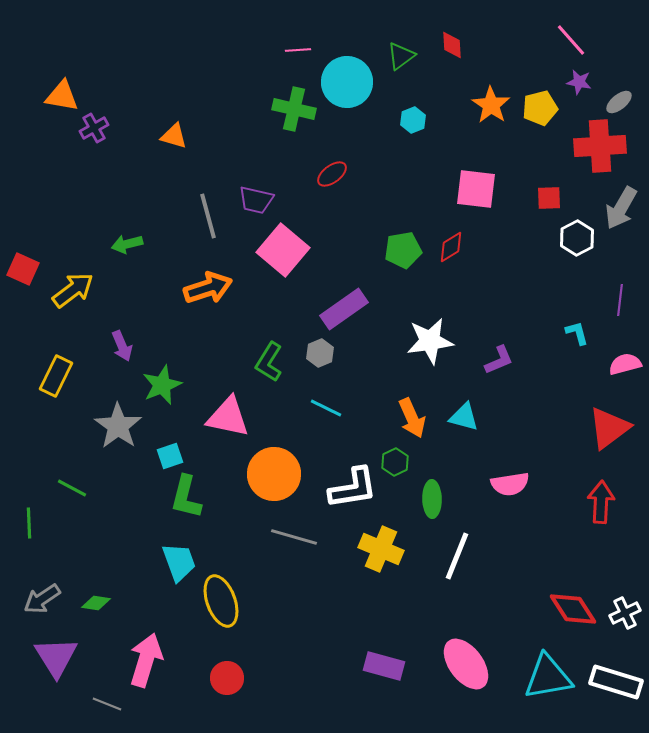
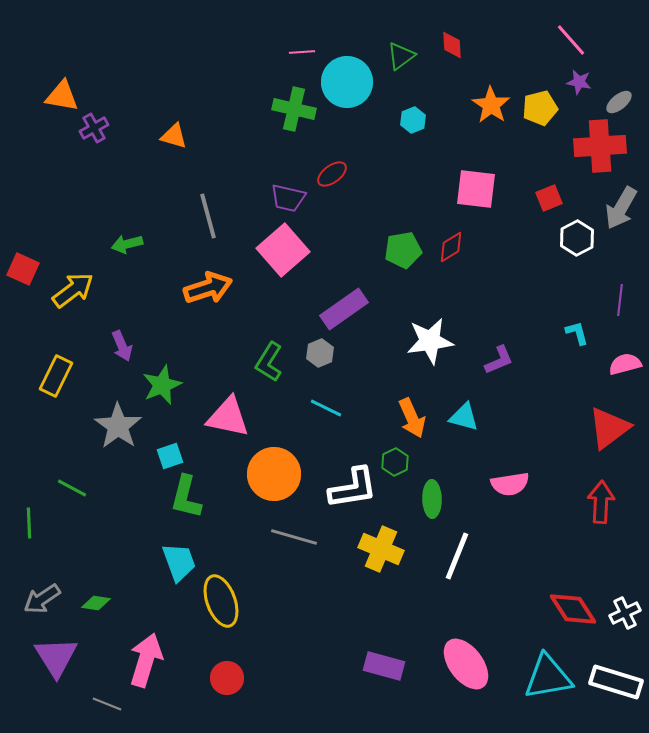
pink line at (298, 50): moved 4 px right, 2 px down
red square at (549, 198): rotated 20 degrees counterclockwise
purple trapezoid at (256, 200): moved 32 px right, 2 px up
pink square at (283, 250): rotated 9 degrees clockwise
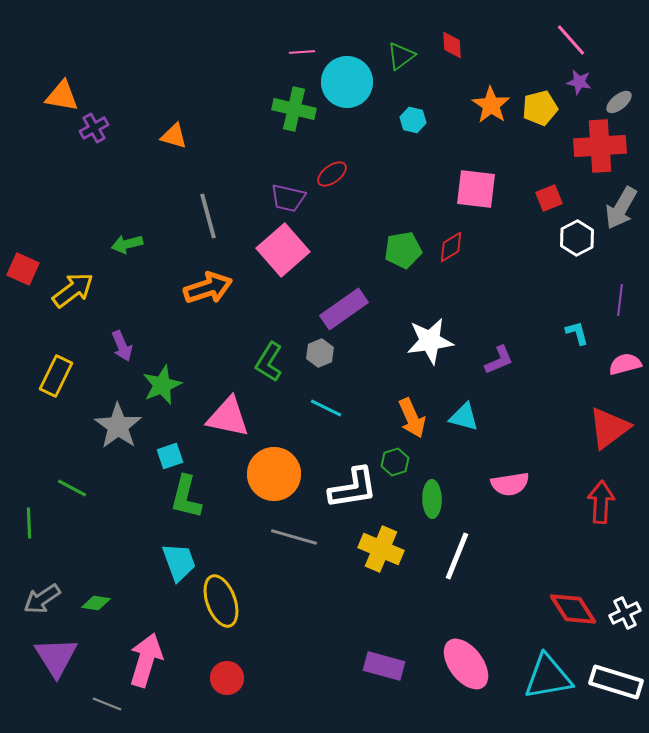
cyan hexagon at (413, 120): rotated 25 degrees counterclockwise
green hexagon at (395, 462): rotated 8 degrees clockwise
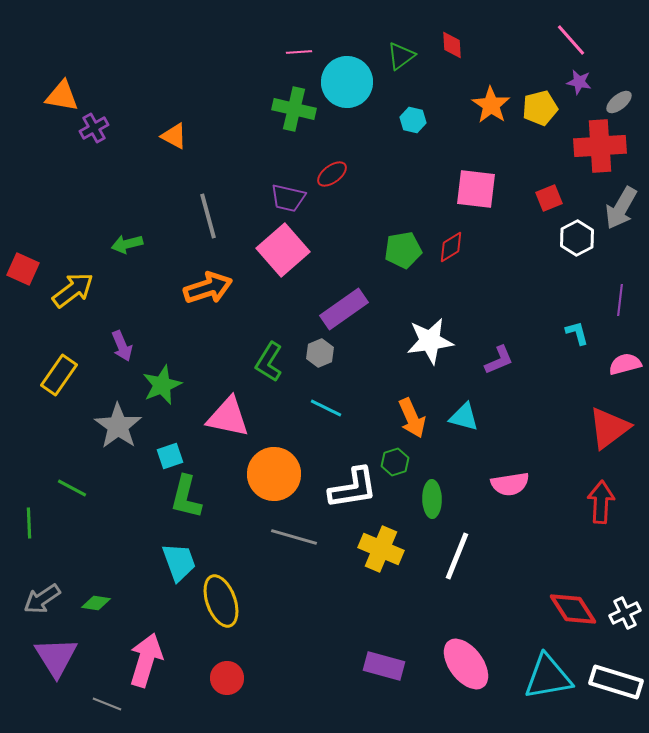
pink line at (302, 52): moved 3 px left
orange triangle at (174, 136): rotated 12 degrees clockwise
yellow rectangle at (56, 376): moved 3 px right, 1 px up; rotated 9 degrees clockwise
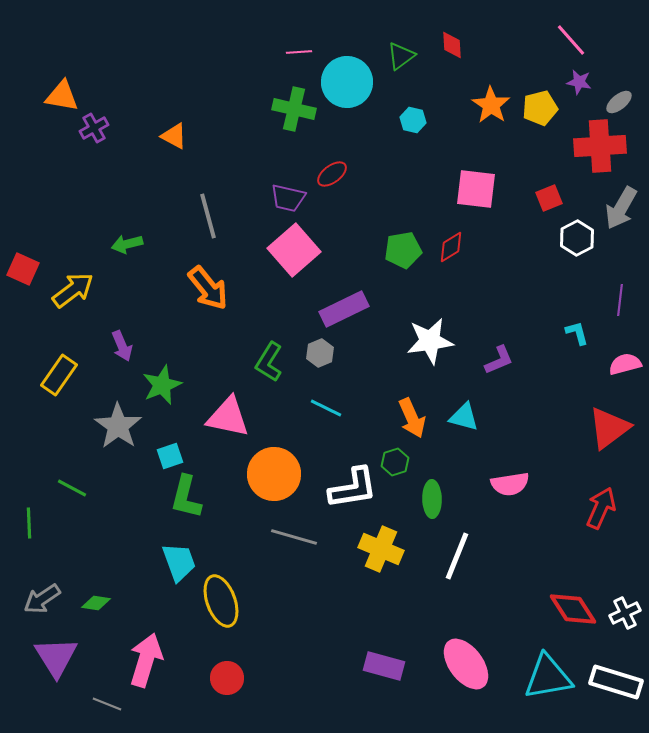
pink square at (283, 250): moved 11 px right
orange arrow at (208, 288): rotated 69 degrees clockwise
purple rectangle at (344, 309): rotated 9 degrees clockwise
red arrow at (601, 502): moved 6 px down; rotated 21 degrees clockwise
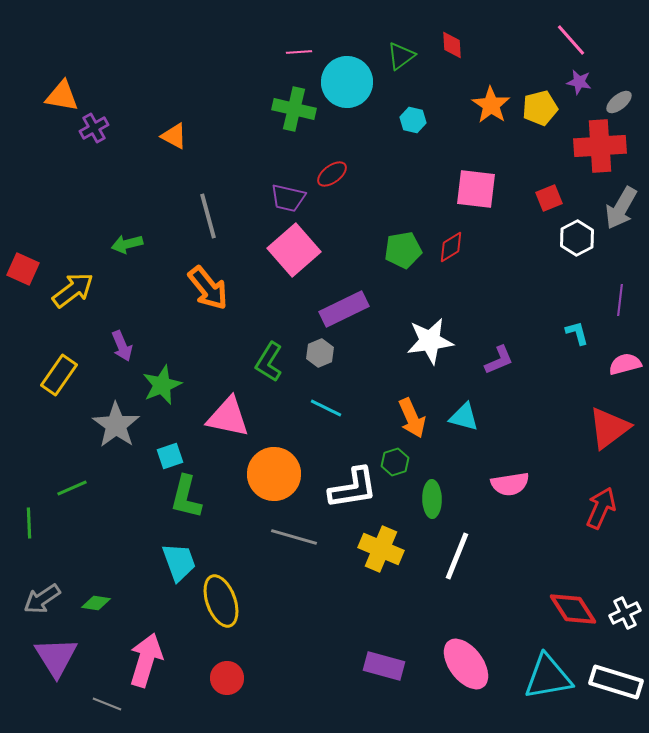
gray star at (118, 426): moved 2 px left, 1 px up
green line at (72, 488): rotated 52 degrees counterclockwise
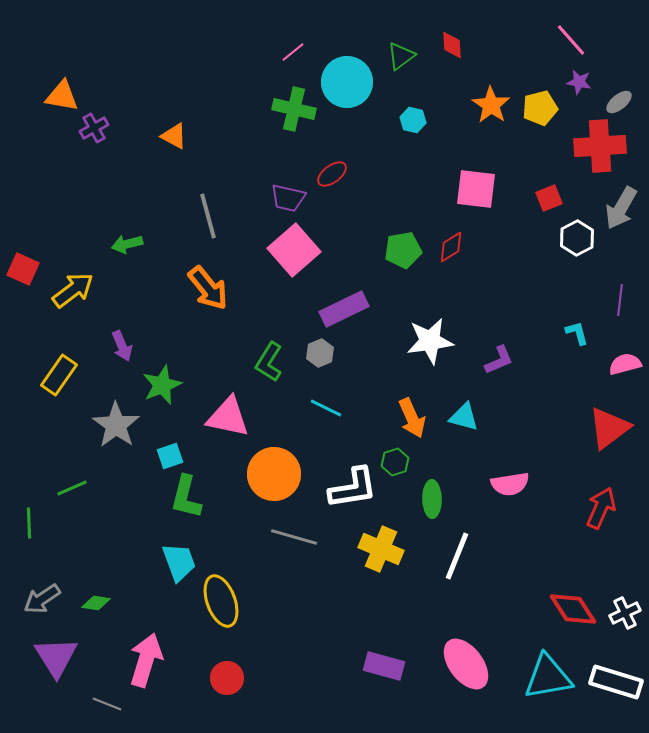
pink line at (299, 52): moved 6 px left; rotated 35 degrees counterclockwise
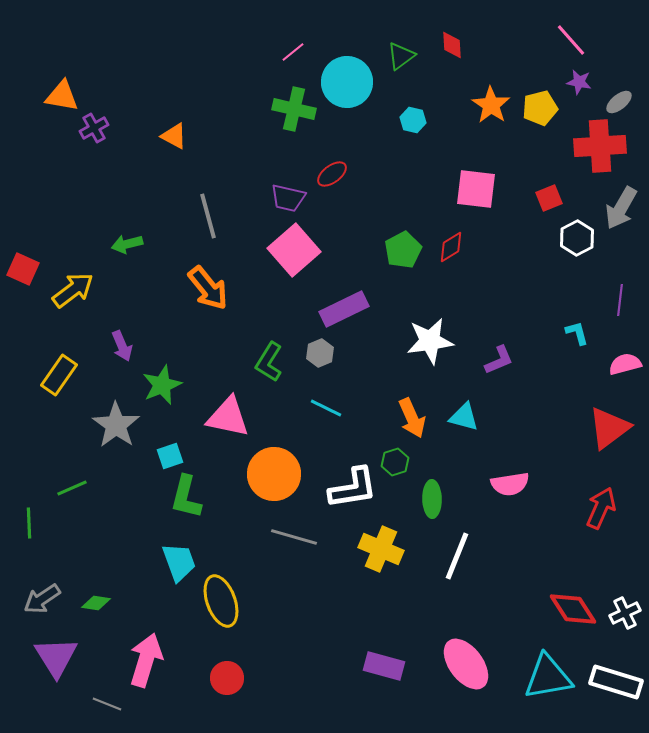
green pentagon at (403, 250): rotated 18 degrees counterclockwise
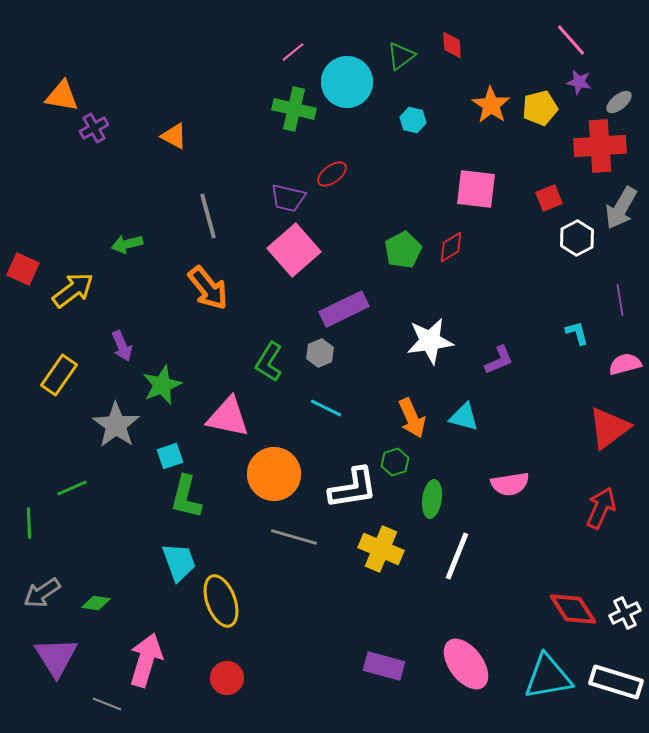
purple line at (620, 300): rotated 16 degrees counterclockwise
green ellipse at (432, 499): rotated 9 degrees clockwise
gray arrow at (42, 599): moved 6 px up
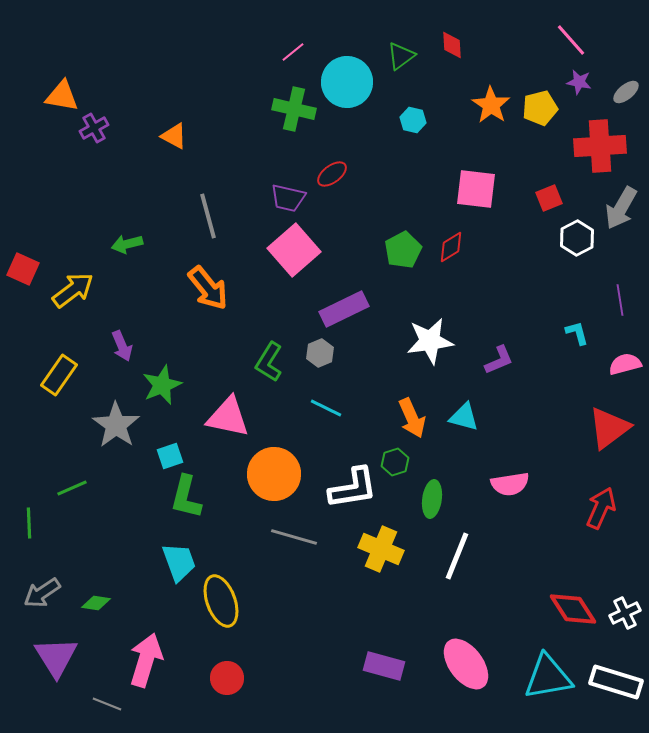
gray ellipse at (619, 102): moved 7 px right, 10 px up
